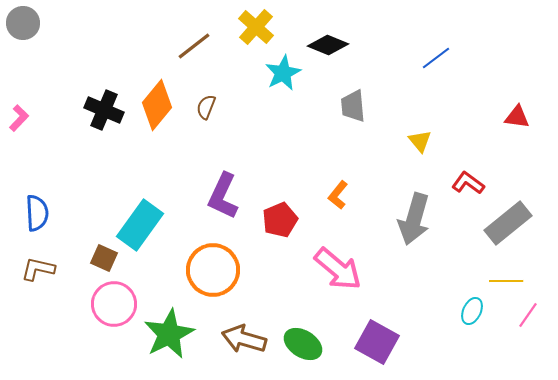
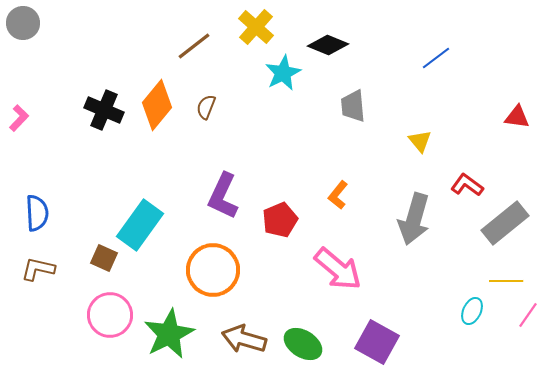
red L-shape: moved 1 px left, 2 px down
gray rectangle: moved 3 px left
pink circle: moved 4 px left, 11 px down
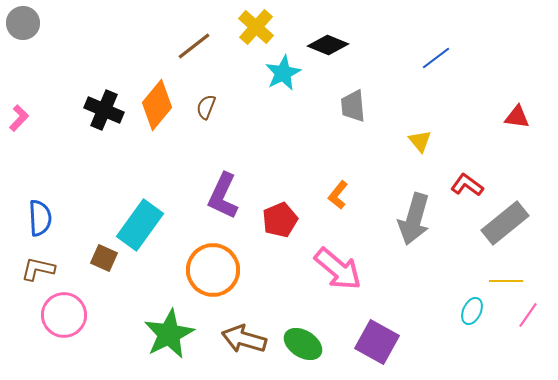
blue semicircle: moved 3 px right, 5 px down
pink circle: moved 46 px left
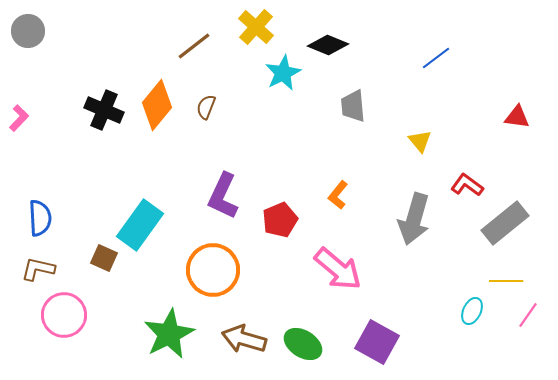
gray circle: moved 5 px right, 8 px down
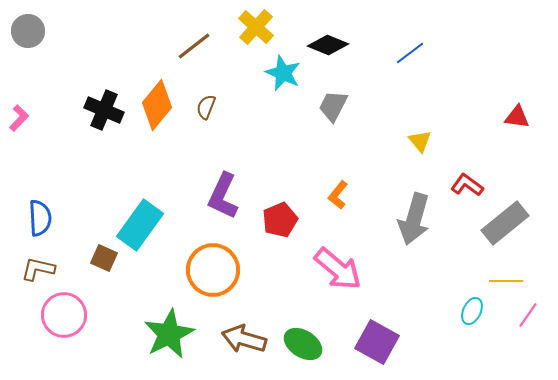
blue line: moved 26 px left, 5 px up
cyan star: rotated 21 degrees counterclockwise
gray trapezoid: moved 20 px left; rotated 32 degrees clockwise
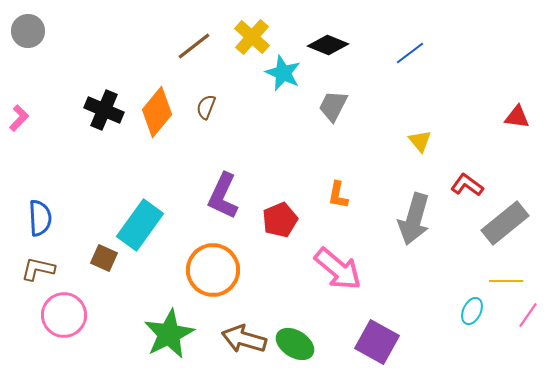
yellow cross: moved 4 px left, 10 px down
orange diamond: moved 7 px down
orange L-shape: rotated 28 degrees counterclockwise
green ellipse: moved 8 px left
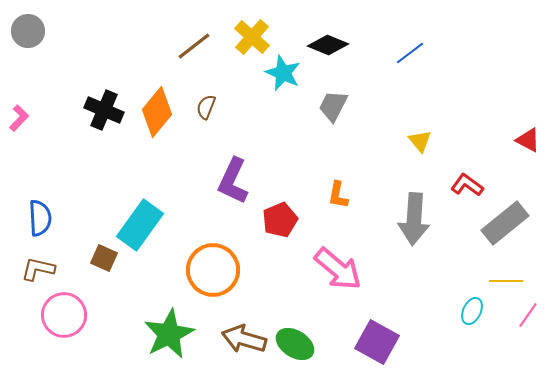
red triangle: moved 11 px right, 23 px down; rotated 20 degrees clockwise
purple L-shape: moved 10 px right, 15 px up
gray arrow: rotated 12 degrees counterclockwise
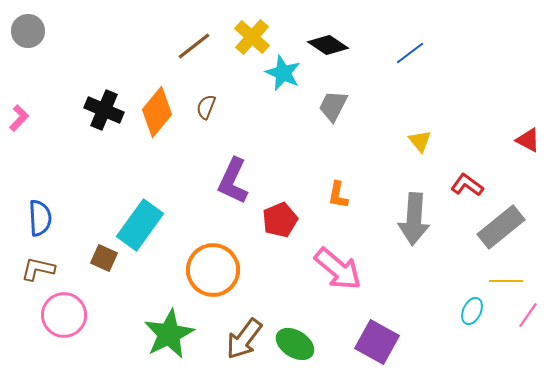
black diamond: rotated 12 degrees clockwise
gray rectangle: moved 4 px left, 4 px down
brown arrow: rotated 69 degrees counterclockwise
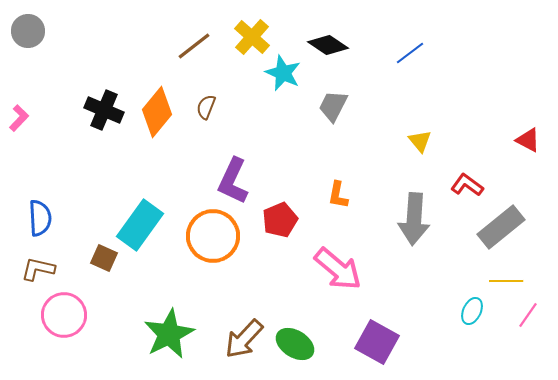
orange circle: moved 34 px up
brown arrow: rotated 6 degrees clockwise
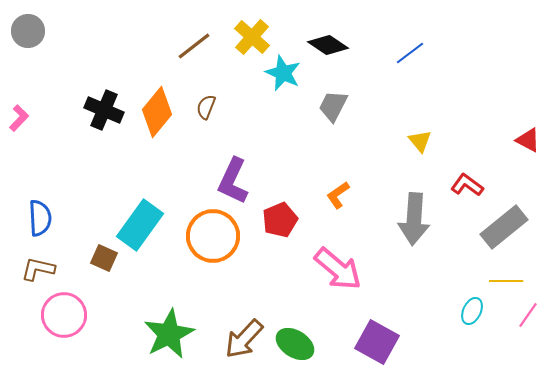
orange L-shape: rotated 44 degrees clockwise
gray rectangle: moved 3 px right
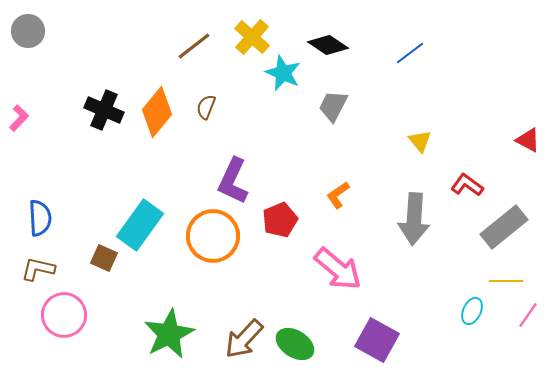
purple square: moved 2 px up
